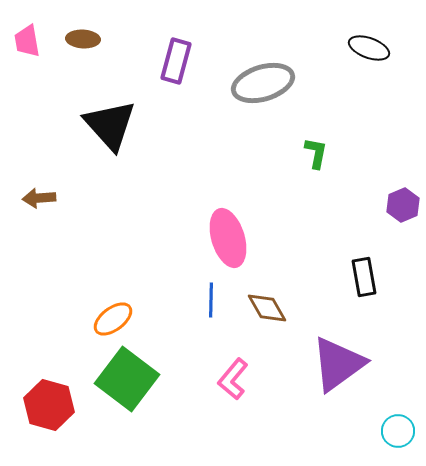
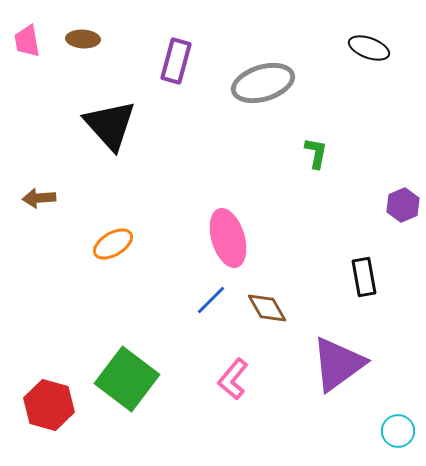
blue line: rotated 44 degrees clockwise
orange ellipse: moved 75 px up; rotated 6 degrees clockwise
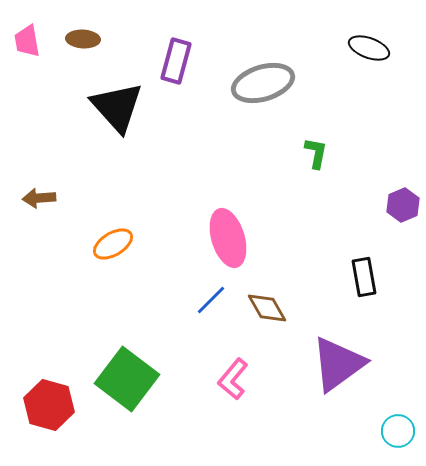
black triangle: moved 7 px right, 18 px up
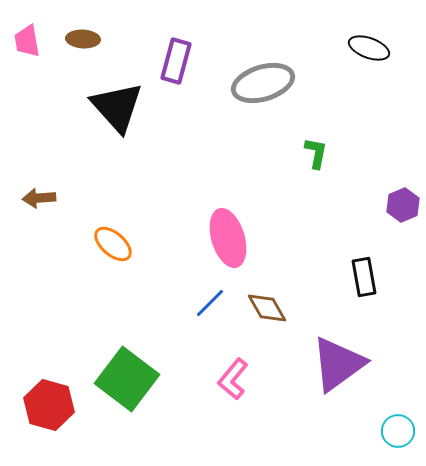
orange ellipse: rotated 72 degrees clockwise
blue line: moved 1 px left, 3 px down
